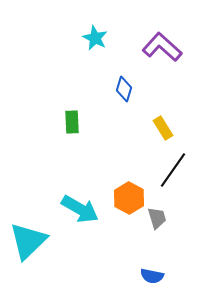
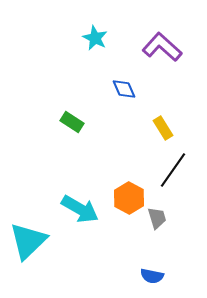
blue diamond: rotated 40 degrees counterclockwise
green rectangle: rotated 55 degrees counterclockwise
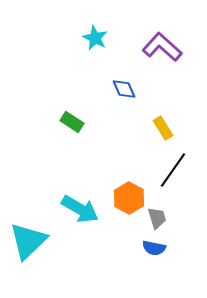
blue semicircle: moved 2 px right, 28 px up
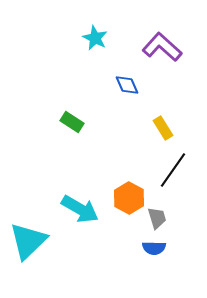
blue diamond: moved 3 px right, 4 px up
blue semicircle: rotated 10 degrees counterclockwise
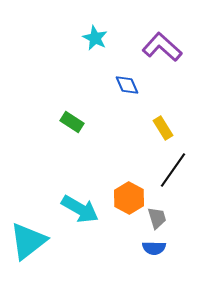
cyan triangle: rotated 6 degrees clockwise
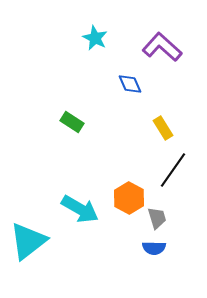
blue diamond: moved 3 px right, 1 px up
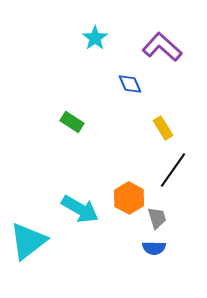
cyan star: rotated 10 degrees clockwise
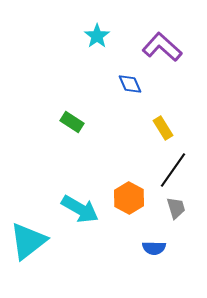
cyan star: moved 2 px right, 2 px up
gray trapezoid: moved 19 px right, 10 px up
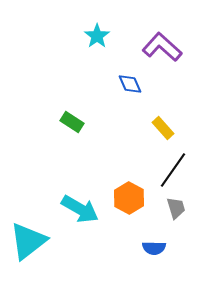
yellow rectangle: rotated 10 degrees counterclockwise
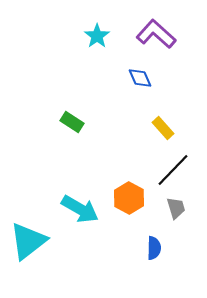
purple L-shape: moved 6 px left, 13 px up
blue diamond: moved 10 px right, 6 px up
black line: rotated 9 degrees clockwise
blue semicircle: rotated 90 degrees counterclockwise
